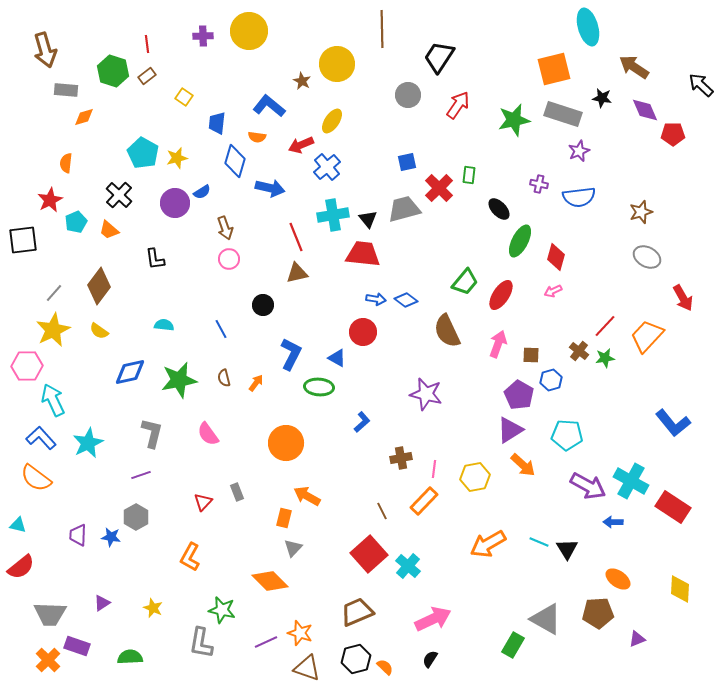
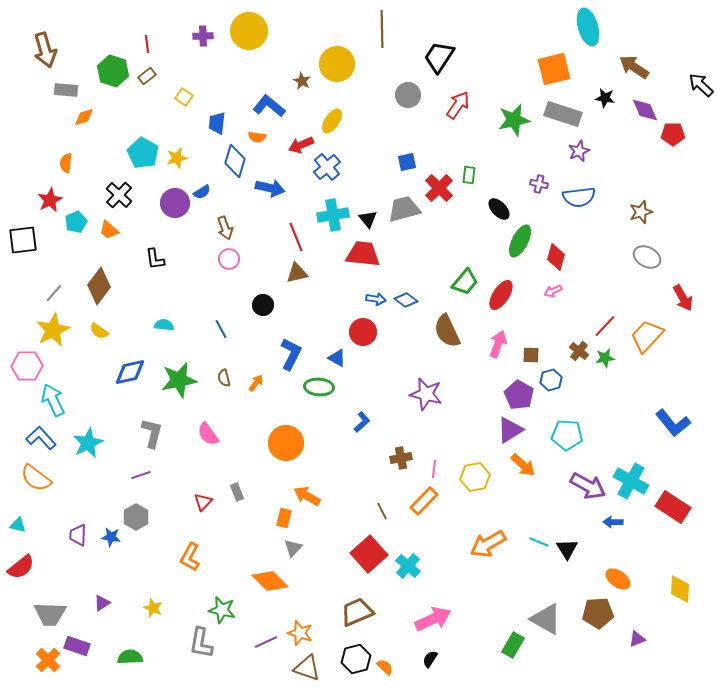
black star at (602, 98): moved 3 px right
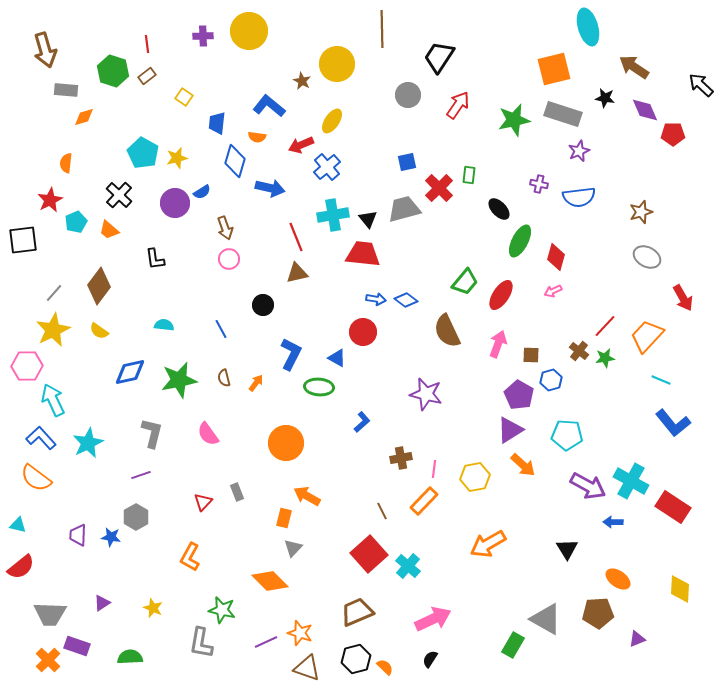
cyan line at (539, 542): moved 122 px right, 162 px up
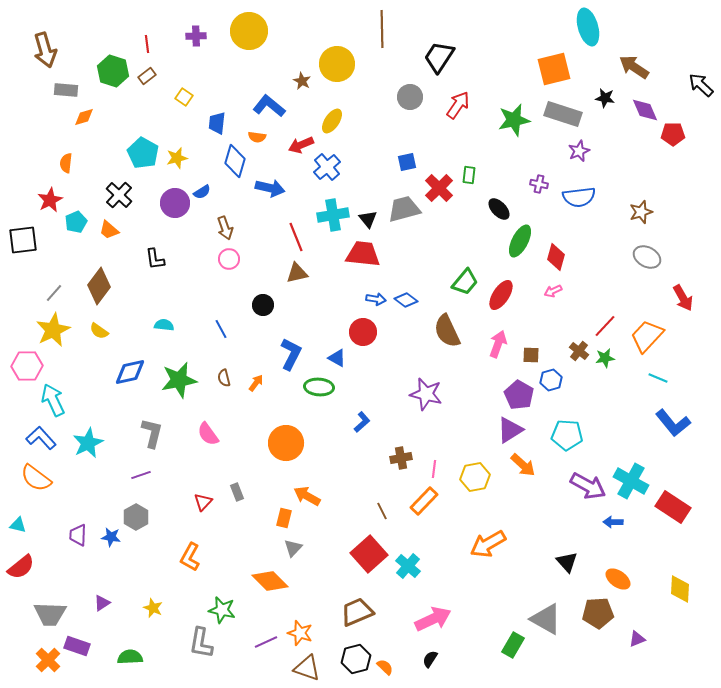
purple cross at (203, 36): moved 7 px left
gray circle at (408, 95): moved 2 px right, 2 px down
cyan line at (661, 380): moved 3 px left, 2 px up
black triangle at (567, 549): moved 13 px down; rotated 10 degrees counterclockwise
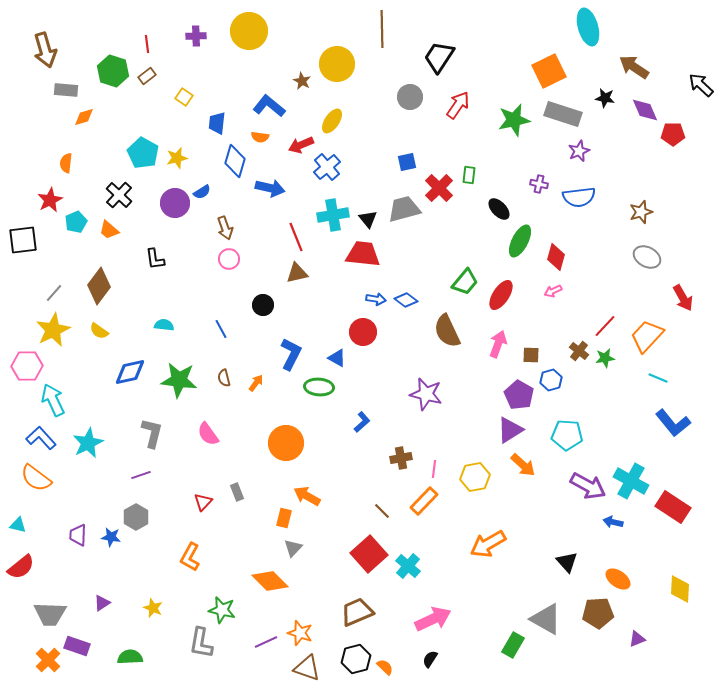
orange square at (554, 69): moved 5 px left, 2 px down; rotated 12 degrees counterclockwise
orange semicircle at (257, 137): moved 3 px right
green star at (179, 380): rotated 18 degrees clockwise
brown line at (382, 511): rotated 18 degrees counterclockwise
blue arrow at (613, 522): rotated 12 degrees clockwise
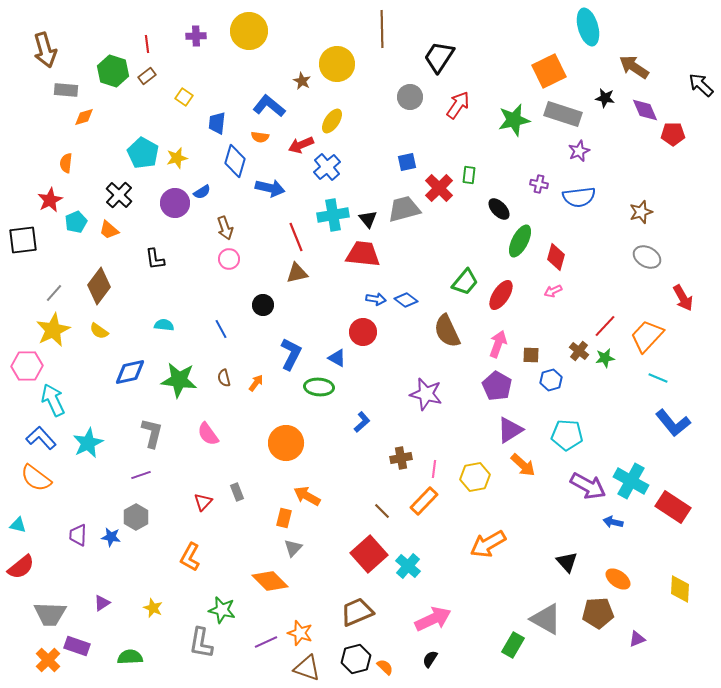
purple pentagon at (519, 395): moved 22 px left, 9 px up
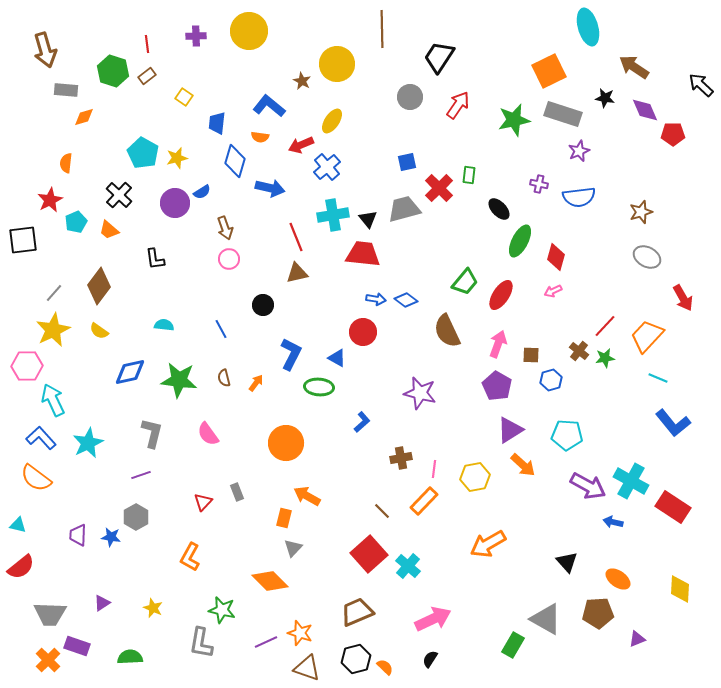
purple star at (426, 394): moved 6 px left, 1 px up
